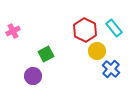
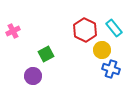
yellow circle: moved 5 px right, 1 px up
blue cross: rotated 24 degrees counterclockwise
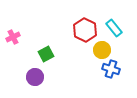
pink cross: moved 6 px down
purple circle: moved 2 px right, 1 px down
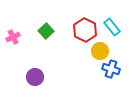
cyan rectangle: moved 2 px left, 1 px up
yellow circle: moved 2 px left, 1 px down
green square: moved 23 px up; rotated 14 degrees counterclockwise
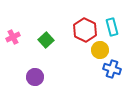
cyan rectangle: rotated 24 degrees clockwise
green square: moved 9 px down
yellow circle: moved 1 px up
blue cross: moved 1 px right
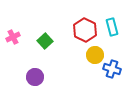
green square: moved 1 px left, 1 px down
yellow circle: moved 5 px left, 5 px down
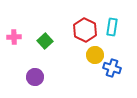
cyan rectangle: rotated 24 degrees clockwise
pink cross: moved 1 px right; rotated 24 degrees clockwise
blue cross: moved 1 px up
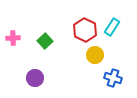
cyan rectangle: rotated 24 degrees clockwise
pink cross: moved 1 px left, 1 px down
blue cross: moved 1 px right, 10 px down
purple circle: moved 1 px down
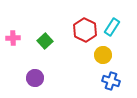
yellow circle: moved 8 px right
blue cross: moved 2 px left, 3 px down
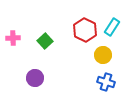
blue cross: moved 5 px left, 1 px down
